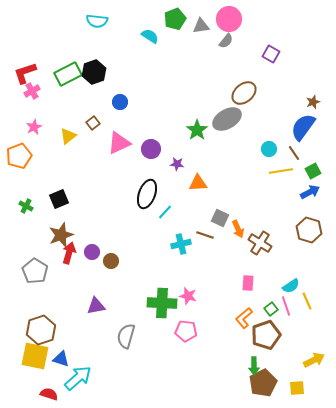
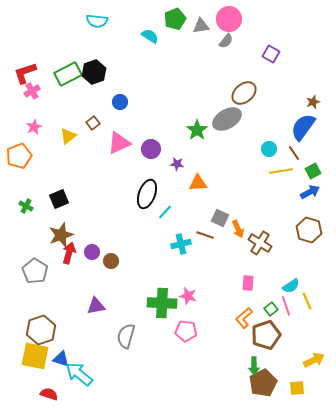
cyan arrow at (78, 378): moved 1 px right, 4 px up; rotated 100 degrees counterclockwise
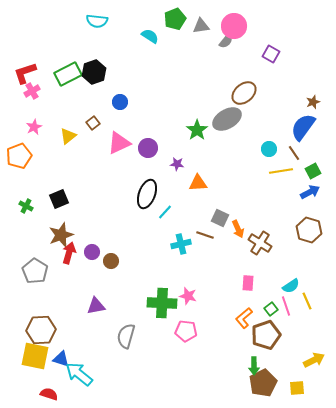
pink circle at (229, 19): moved 5 px right, 7 px down
purple circle at (151, 149): moved 3 px left, 1 px up
brown hexagon at (41, 330): rotated 16 degrees clockwise
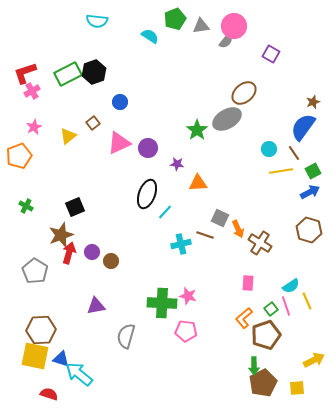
black square at (59, 199): moved 16 px right, 8 px down
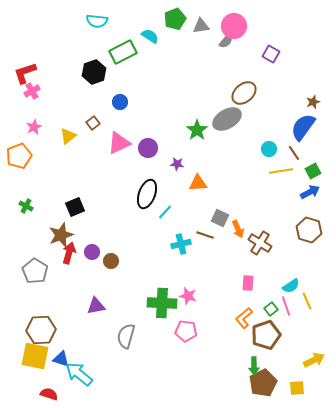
green rectangle at (68, 74): moved 55 px right, 22 px up
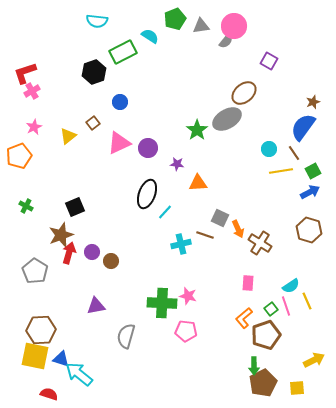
purple square at (271, 54): moved 2 px left, 7 px down
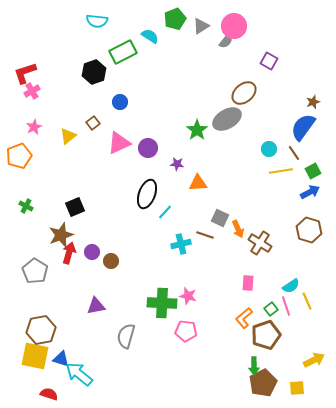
gray triangle at (201, 26): rotated 24 degrees counterclockwise
brown hexagon at (41, 330): rotated 8 degrees counterclockwise
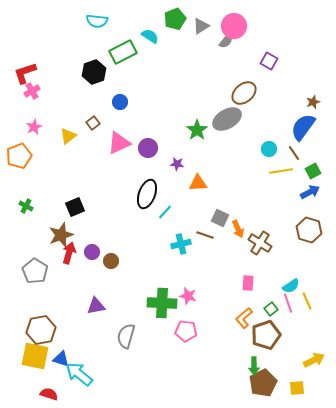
pink line at (286, 306): moved 2 px right, 3 px up
